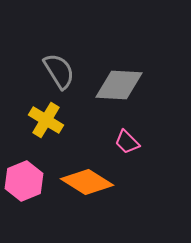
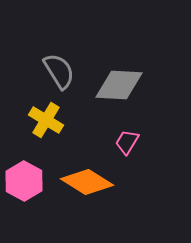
pink trapezoid: rotated 76 degrees clockwise
pink hexagon: rotated 9 degrees counterclockwise
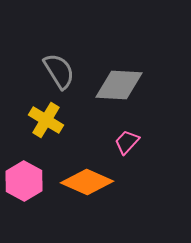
pink trapezoid: rotated 12 degrees clockwise
orange diamond: rotated 9 degrees counterclockwise
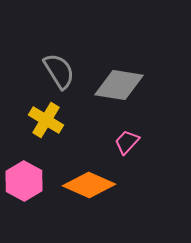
gray diamond: rotated 6 degrees clockwise
orange diamond: moved 2 px right, 3 px down
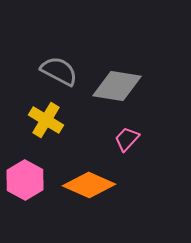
gray semicircle: rotated 30 degrees counterclockwise
gray diamond: moved 2 px left, 1 px down
pink trapezoid: moved 3 px up
pink hexagon: moved 1 px right, 1 px up
